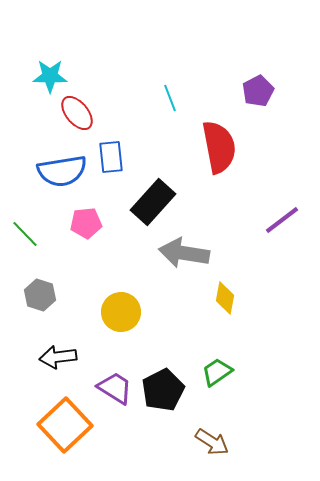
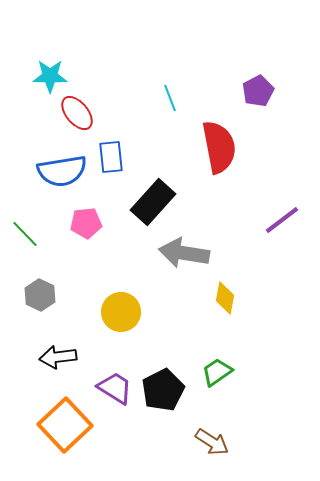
gray hexagon: rotated 8 degrees clockwise
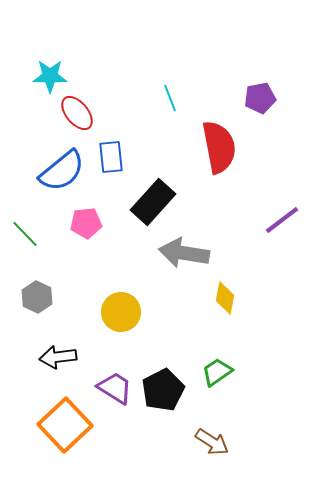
purple pentagon: moved 2 px right, 7 px down; rotated 16 degrees clockwise
blue semicircle: rotated 30 degrees counterclockwise
gray hexagon: moved 3 px left, 2 px down
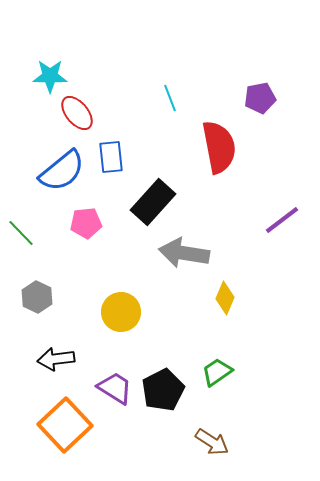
green line: moved 4 px left, 1 px up
yellow diamond: rotated 12 degrees clockwise
black arrow: moved 2 px left, 2 px down
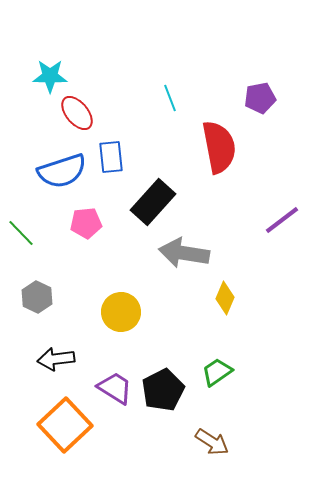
blue semicircle: rotated 21 degrees clockwise
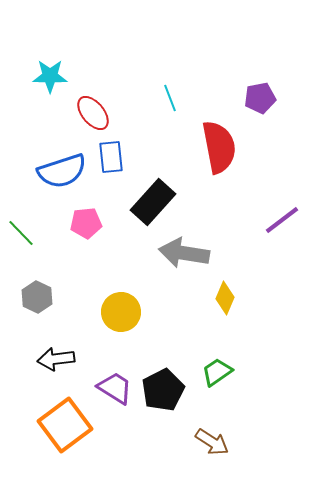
red ellipse: moved 16 px right
orange square: rotated 6 degrees clockwise
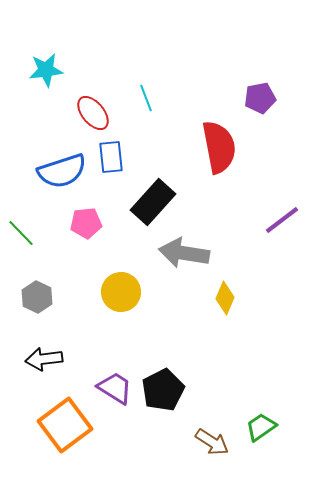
cyan star: moved 4 px left, 6 px up; rotated 8 degrees counterclockwise
cyan line: moved 24 px left
yellow circle: moved 20 px up
black arrow: moved 12 px left
green trapezoid: moved 44 px right, 55 px down
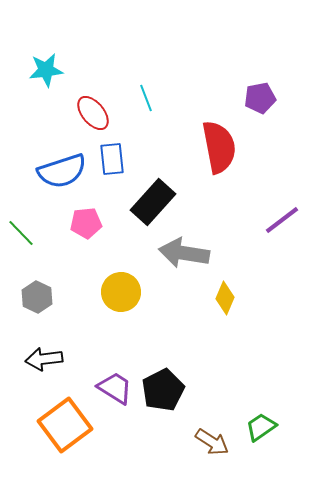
blue rectangle: moved 1 px right, 2 px down
